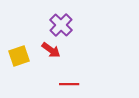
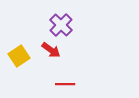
yellow square: rotated 15 degrees counterclockwise
red line: moved 4 px left
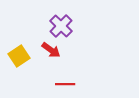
purple cross: moved 1 px down
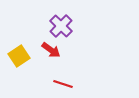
red line: moved 2 px left; rotated 18 degrees clockwise
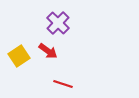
purple cross: moved 3 px left, 3 px up
red arrow: moved 3 px left, 1 px down
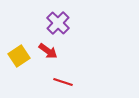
red line: moved 2 px up
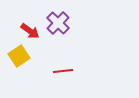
red arrow: moved 18 px left, 20 px up
red line: moved 11 px up; rotated 24 degrees counterclockwise
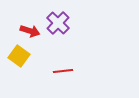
red arrow: rotated 18 degrees counterclockwise
yellow square: rotated 20 degrees counterclockwise
